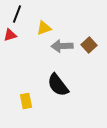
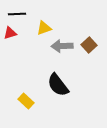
black line: rotated 66 degrees clockwise
red triangle: moved 2 px up
yellow rectangle: rotated 35 degrees counterclockwise
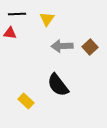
yellow triangle: moved 3 px right, 9 px up; rotated 35 degrees counterclockwise
red triangle: rotated 24 degrees clockwise
brown square: moved 1 px right, 2 px down
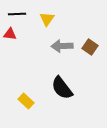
red triangle: moved 1 px down
brown square: rotated 14 degrees counterclockwise
black semicircle: moved 4 px right, 3 px down
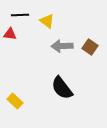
black line: moved 3 px right, 1 px down
yellow triangle: moved 2 px down; rotated 28 degrees counterclockwise
yellow rectangle: moved 11 px left
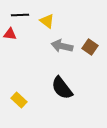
gray arrow: rotated 15 degrees clockwise
yellow rectangle: moved 4 px right, 1 px up
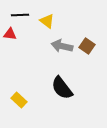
brown square: moved 3 px left, 1 px up
